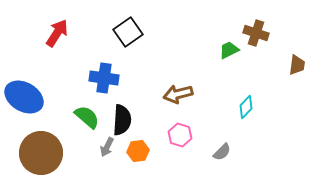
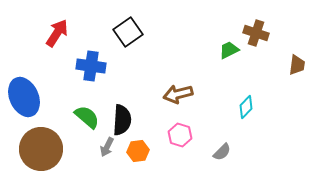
blue cross: moved 13 px left, 12 px up
blue ellipse: rotated 36 degrees clockwise
brown circle: moved 4 px up
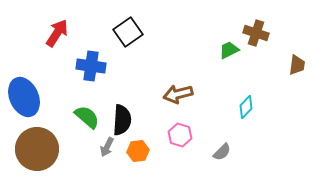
brown circle: moved 4 px left
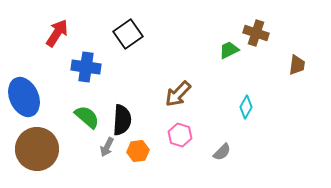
black square: moved 2 px down
blue cross: moved 5 px left, 1 px down
brown arrow: rotated 32 degrees counterclockwise
cyan diamond: rotated 15 degrees counterclockwise
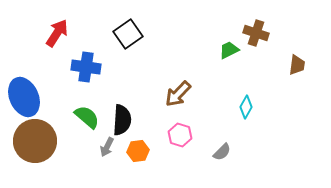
brown circle: moved 2 px left, 8 px up
